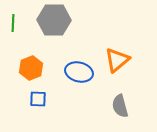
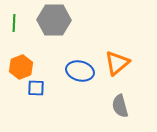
green line: moved 1 px right
orange triangle: moved 3 px down
orange hexagon: moved 10 px left, 1 px up
blue ellipse: moved 1 px right, 1 px up
blue square: moved 2 px left, 11 px up
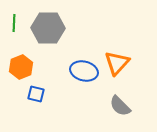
gray hexagon: moved 6 px left, 8 px down
orange triangle: rotated 8 degrees counterclockwise
blue ellipse: moved 4 px right
blue square: moved 6 px down; rotated 12 degrees clockwise
gray semicircle: rotated 30 degrees counterclockwise
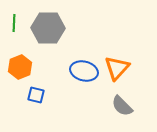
orange triangle: moved 5 px down
orange hexagon: moved 1 px left
blue square: moved 1 px down
gray semicircle: moved 2 px right
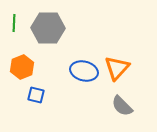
orange hexagon: moved 2 px right
